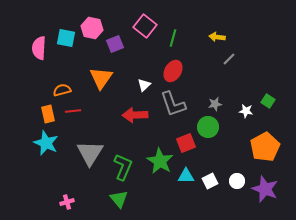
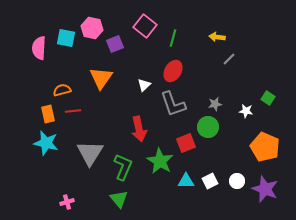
green square: moved 3 px up
red arrow: moved 4 px right, 14 px down; rotated 100 degrees counterclockwise
cyan star: rotated 10 degrees counterclockwise
orange pentagon: rotated 20 degrees counterclockwise
cyan triangle: moved 5 px down
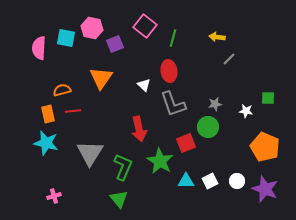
red ellipse: moved 4 px left; rotated 40 degrees counterclockwise
white triangle: rotated 32 degrees counterclockwise
green square: rotated 32 degrees counterclockwise
pink cross: moved 13 px left, 6 px up
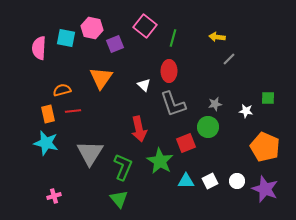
red ellipse: rotated 10 degrees clockwise
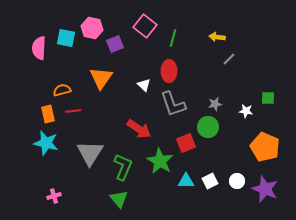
red arrow: rotated 45 degrees counterclockwise
